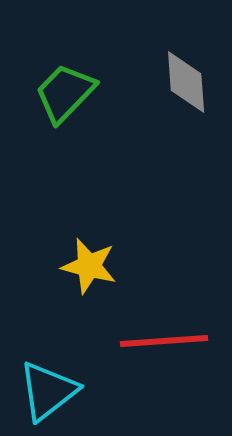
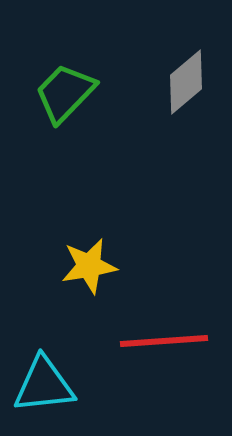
gray diamond: rotated 54 degrees clockwise
yellow star: rotated 24 degrees counterclockwise
cyan triangle: moved 4 px left, 6 px up; rotated 32 degrees clockwise
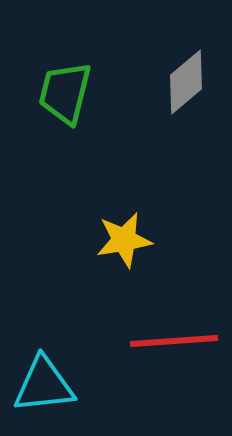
green trapezoid: rotated 30 degrees counterclockwise
yellow star: moved 35 px right, 26 px up
red line: moved 10 px right
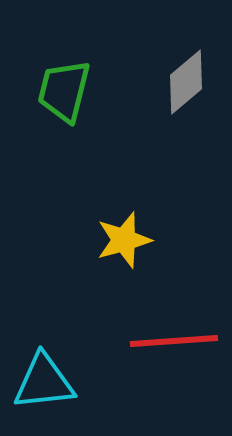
green trapezoid: moved 1 px left, 2 px up
yellow star: rotated 6 degrees counterclockwise
cyan triangle: moved 3 px up
